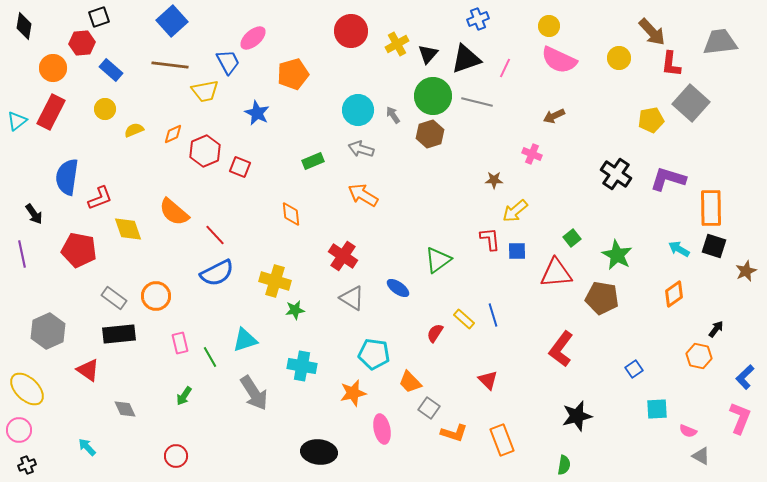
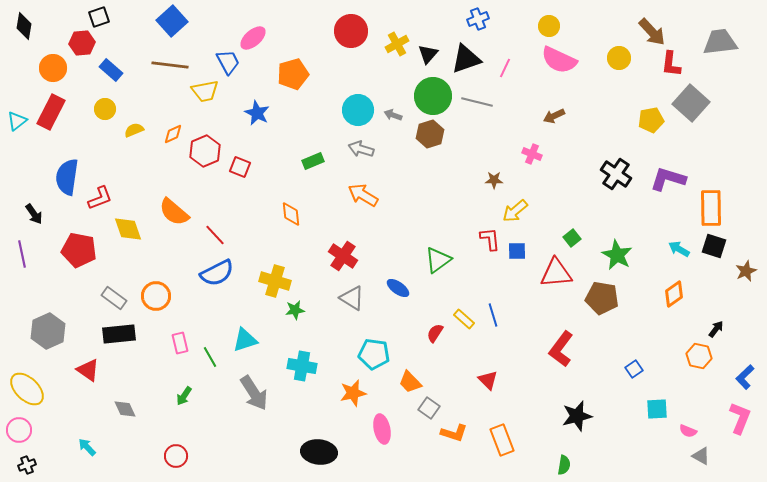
gray arrow at (393, 115): rotated 36 degrees counterclockwise
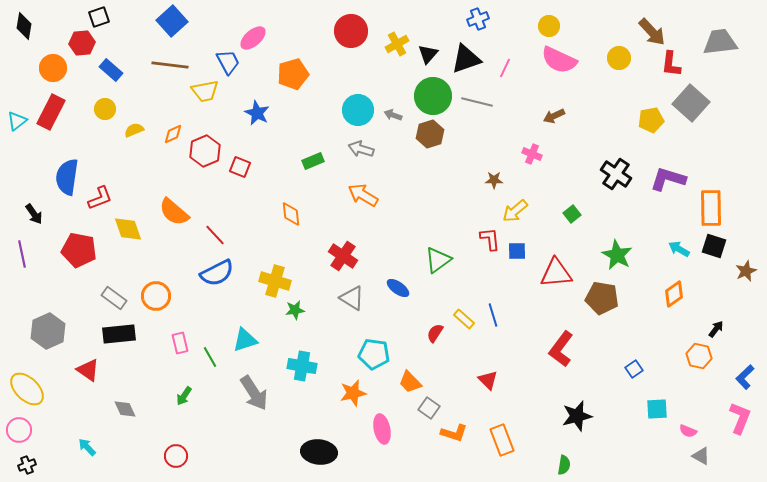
green square at (572, 238): moved 24 px up
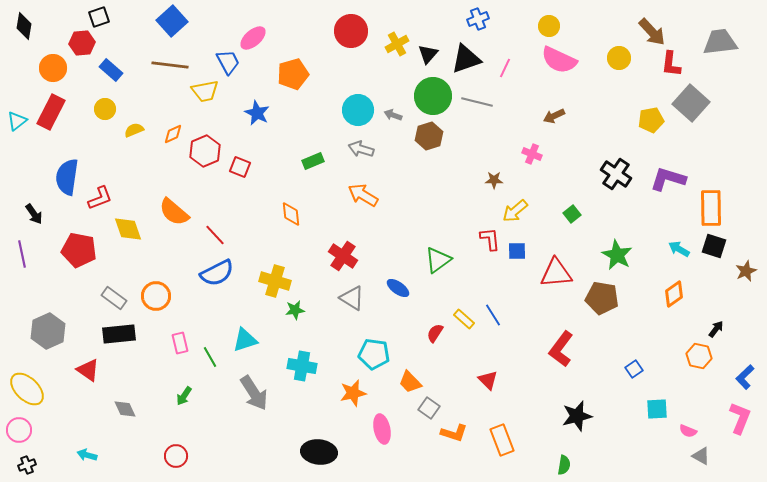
brown hexagon at (430, 134): moved 1 px left, 2 px down
blue line at (493, 315): rotated 15 degrees counterclockwise
cyan arrow at (87, 447): moved 8 px down; rotated 30 degrees counterclockwise
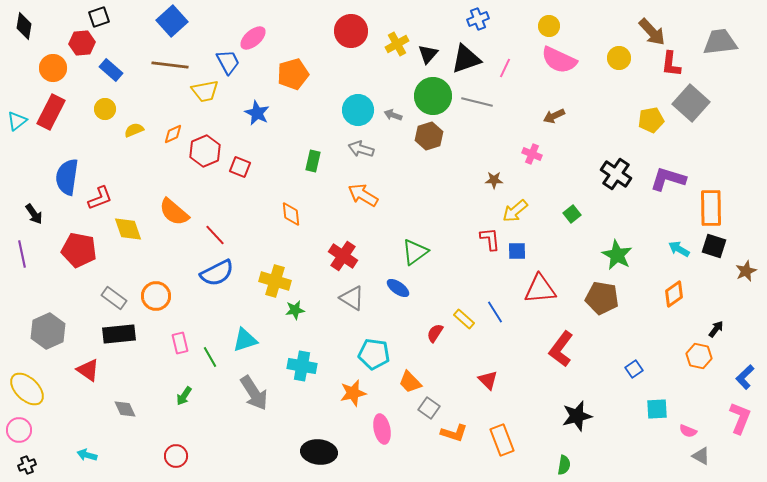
green rectangle at (313, 161): rotated 55 degrees counterclockwise
green triangle at (438, 260): moved 23 px left, 8 px up
red triangle at (556, 273): moved 16 px left, 16 px down
blue line at (493, 315): moved 2 px right, 3 px up
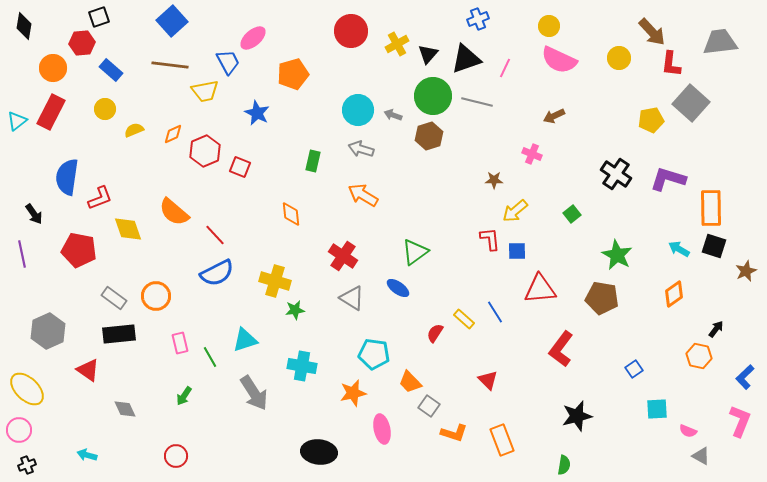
gray square at (429, 408): moved 2 px up
pink L-shape at (740, 418): moved 3 px down
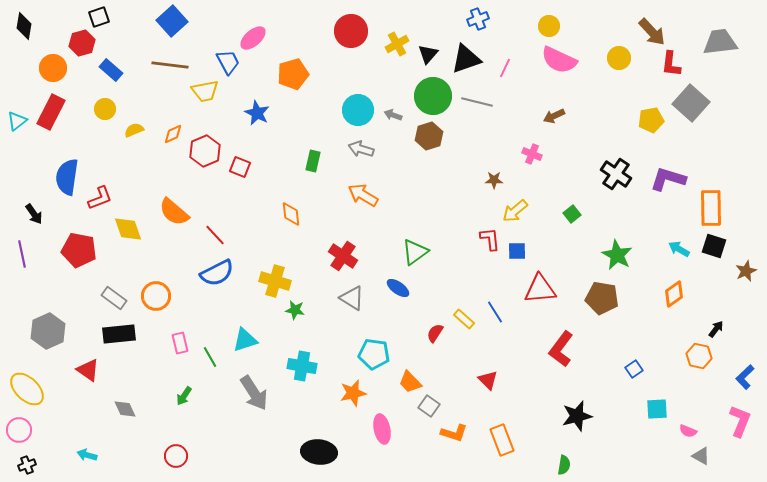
red hexagon at (82, 43): rotated 10 degrees counterclockwise
green star at (295, 310): rotated 18 degrees clockwise
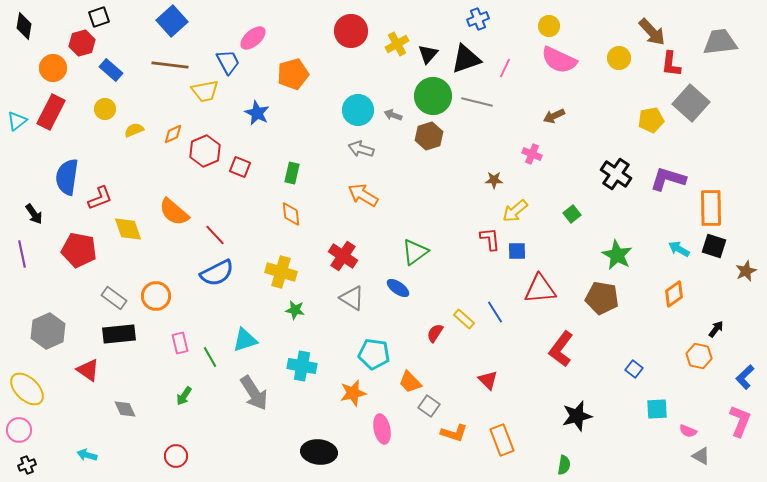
green rectangle at (313, 161): moved 21 px left, 12 px down
yellow cross at (275, 281): moved 6 px right, 9 px up
blue square at (634, 369): rotated 18 degrees counterclockwise
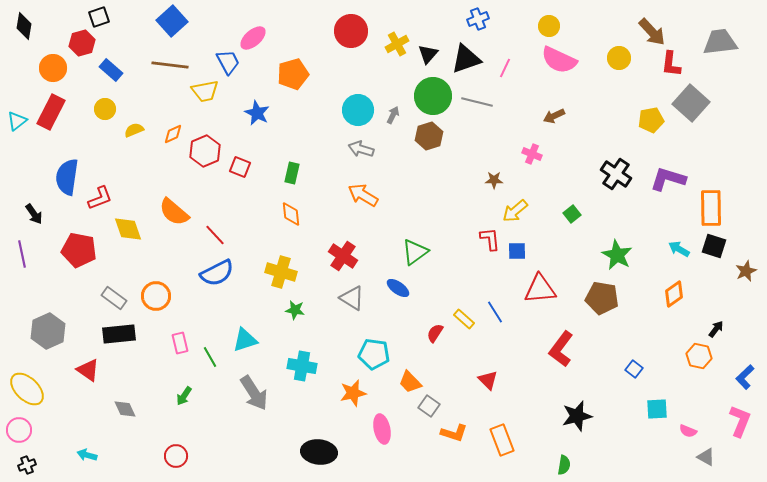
gray arrow at (393, 115): rotated 96 degrees clockwise
gray triangle at (701, 456): moved 5 px right, 1 px down
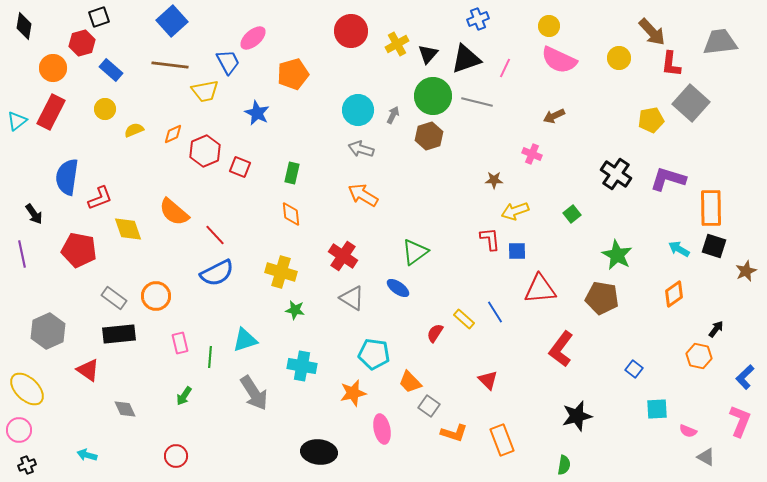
yellow arrow at (515, 211): rotated 20 degrees clockwise
green line at (210, 357): rotated 35 degrees clockwise
